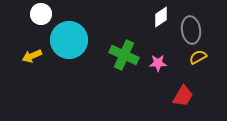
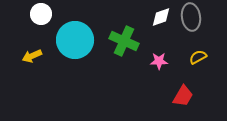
white diamond: rotated 15 degrees clockwise
gray ellipse: moved 13 px up
cyan circle: moved 6 px right
green cross: moved 14 px up
pink star: moved 1 px right, 2 px up
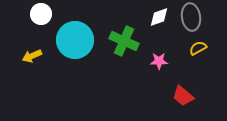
white diamond: moved 2 px left
yellow semicircle: moved 9 px up
red trapezoid: rotated 100 degrees clockwise
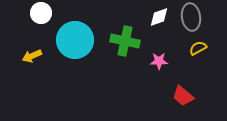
white circle: moved 1 px up
green cross: moved 1 px right; rotated 12 degrees counterclockwise
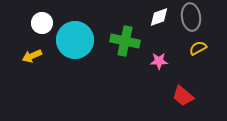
white circle: moved 1 px right, 10 px down
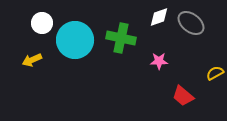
gray ellipse: moved 6 px down; rotated 44 degrees counterclockwise
green cross: moved 4 px left, 3 px up
yellow semicircle: moved 17 px right, 25 px down
yellow arrow: moved 4 px down
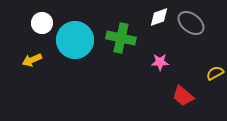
pink star: moved 1 px right, 1 px down
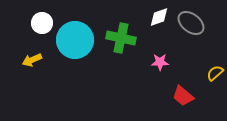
yellow semicircle: rotated 12 degrees counterclockwise
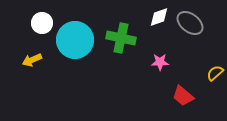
gray ellipse: moved 1 px left
